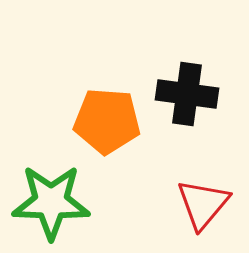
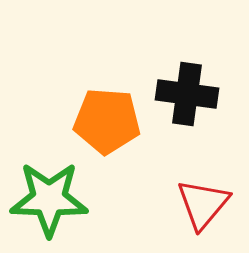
green star: moved 2 px left, 3 px up
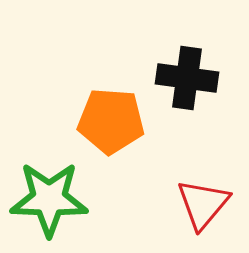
black cross: moved 16 px up
orange pentagon: moved 4 px right
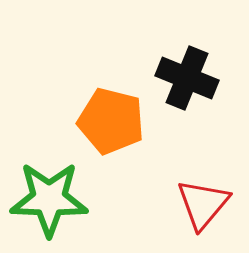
black cross: rotated 14 degrees clockwise
orange pentagon: rotated 10 degrees clockwise
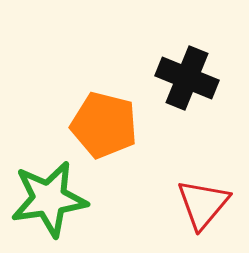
orange pentagon: moved 7 px left, 4 px down
green star: rotated 10 degrees counterclockwise
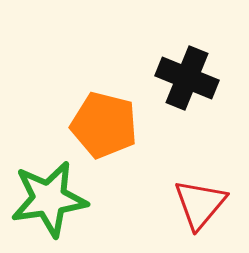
red triangle: moved 3 px left
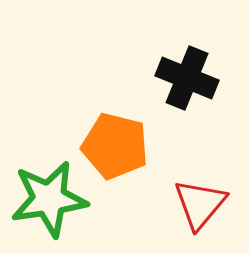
orange pentagon: moved 11 px right, 21 px down
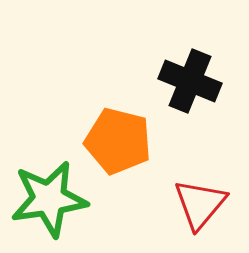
black cross: moved 3 px right, 3 px down
orange pentagon: moved 3 px right, 5 px up
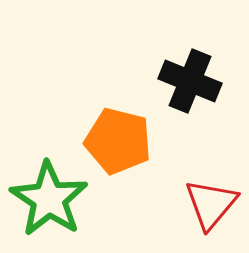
green star: rotated 30 degrees counterclockwise
red triangle: moved 11 px right
